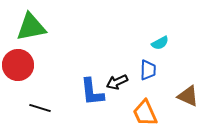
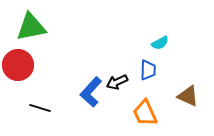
blue L-shape: moved 1 px left; rotated 48 degrees clockwise
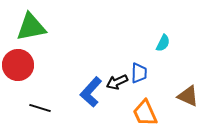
cyan semicircle: moved 3 px right; rotated 36 degrees counterclockwise
blue trapezoid: moved 9 px left, 3 px down
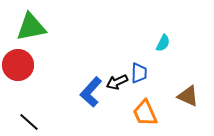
black line: moved 11 px left, 14 px down; rotated 25 degrees clockwise
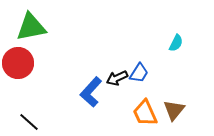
cyan semicircle: moved 13 px right
red circle: moved 2 px up
blue trapezoid: rotated 30 degrees clockwise
black arrow: moved 4 px up
brown triangle: moved 14 px left, 14 px down; rotated 45 degrees clockwise
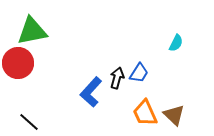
green triangle: moved 1 px right, 4 px down
black arrow: rotated 130 degrees clockwise
brown triangle: moved 5 px down; rotated 25 degrees counterclockwise
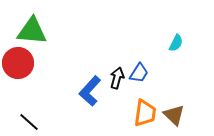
green triangle: rotated 16 degrees clockwise
blue L-shape: moved 1 px left, 1 px up
orange trapezoid: rotated 148 degrees counterclockwise
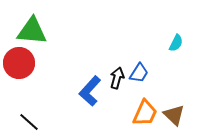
red circle: moved 1 px right
orange trapezoid: rotated 16 degrees clockwise
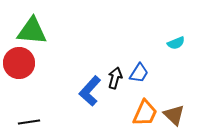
cyan semicircle: rotated 42 degrees clockwise
black arrow: moved 2 px left
black line: rotated 50 degrees counterclockwise
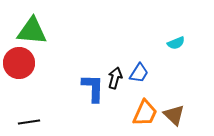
blue L-shape: moved 3 px right, 3 px up; rotated 140 degrees clockwise
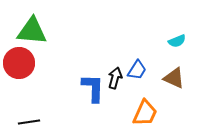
cyan semicircle: moved 1 px right, 2 px up
blue trapezoid: moved 2 px left, 3 px up
brown triangle: moved 37 px up; rotated 20 degrees counterclockwise
